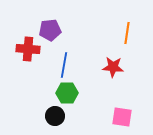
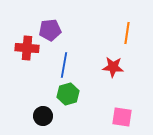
red cross: moved 1 px left, 1 px up
green hexagon: moved 1 px right, 1 px down; rotated 15 degrees counterclockwise
black circle: moved 12 px left
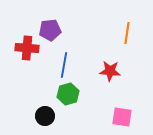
red star: moved 3 px left, 4 px down
black circle: moved 2 px right
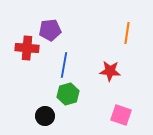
pink square: moved 1 px left, 2 px up; rotated 10 degrees clockwise
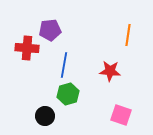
orange line: moved 1 px right, 2 px down
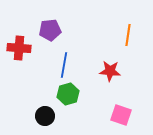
red cross: moved 8 px left
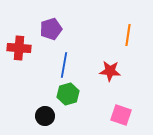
purple pentagon: moved 1 px right, 1 px up; rotated 10 degrees counterclockwise
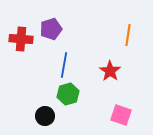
red cross: moved 2 px right, 9 px up
red star: rotated 30 degrees clockwise
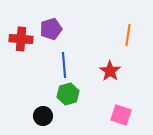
blue line: rotated 15 degrees counterclockwise
black circle: moved 2 px left
